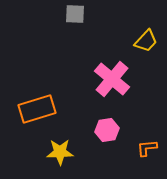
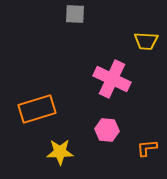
yellow trapezoid: rotated 50 degrees clockwise
pink cross: rotated 15 degrees counterclockwise
pink hexagon: rotated 15 degrees clockwise
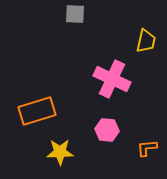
yellow trapezoid: rotated 80 degrees counterclockwise
orange rectangle: moved 2 px down
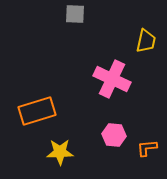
pink hexagon: moved 7 px right, 5 px down
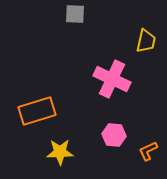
orange L-shape: moved 1 px right, 3 px down; rotated 20 degrees counterclockwise
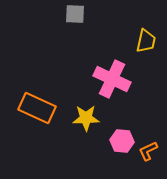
orange rectangle: moved 3 px up; rotated 42 degrees clockwise
pink hexagon: moved 8 px right, 6 px down
yellow star: moved 26 px right, 34 px up
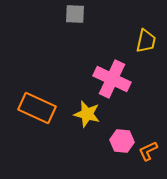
yellow star: moved 1 px right, 4 px up; rotated 16 degrees clockwise
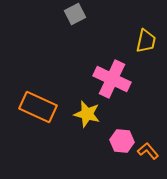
gray square: rotated 30 degrees counterclockwise
orange rectangle: moved 1 px right, 1 px up
orange L-shape: rotated 75 degrees clockwise
